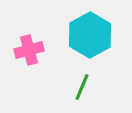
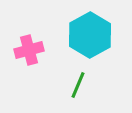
green line: moved 4 px left, 2 px up
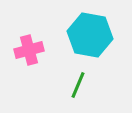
cyan hexagon: rotated 21 degrees counterclockwise
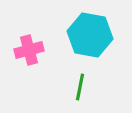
green line: moved 2 px right, 2 px down; rotated 12 degrees counterclockwise
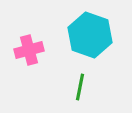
cyan hexagon: rotated 9 degrees clockwise
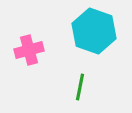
cyan hexagon: moved 4 px right, 4 px up
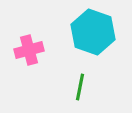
cyan hexagon: moved 1 px left, 1 px down
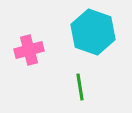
green line: rotated 20 degrees counterclockwise
